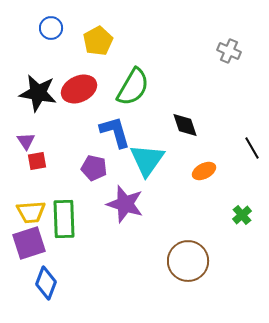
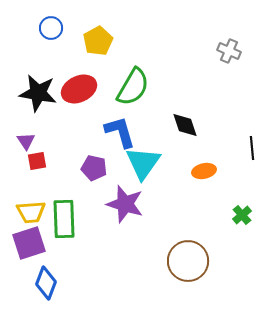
blue L-shape: moved 5 px right
black line: rotated 25 degrees clockwise
cyan triangle: moved 4 px left, 3 px down
orange ellipse: rotated 15 degrees clockwise
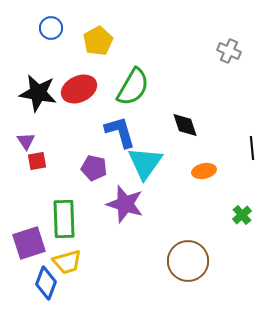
cyan triangle: moved 2 px right
yellow trapezoid: moved 36 px right, 50 px down; rotated 12 degrees counterclockwise
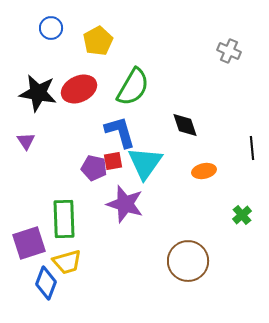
red square: moved 76 px right
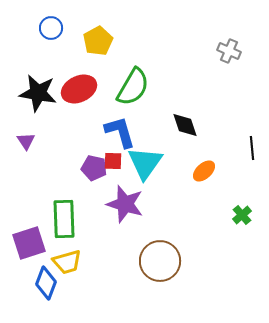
red square: rotated 12 degrees clockwise
orange ellipse: rotated 30 degrees counterclockwise
brown circle: moved 28 px left
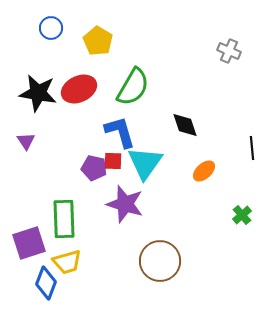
yellow pentagon: rotated 12 degrees counterclockwise
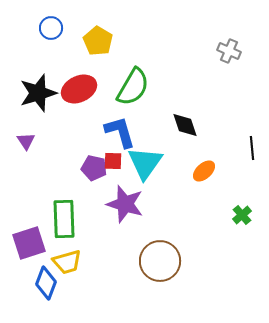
black star: rotated 27 degrees counterclockwise
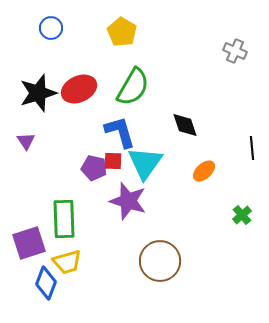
yellow pentagon: moved 24 px right, 9 px up
gray cross: moved 6 px right
purple star: moved 3 px right, 3 px up
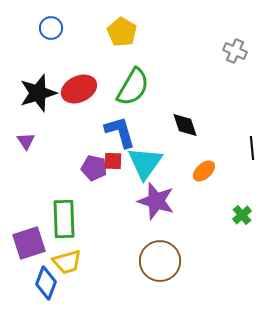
purple star: moved 28 px right
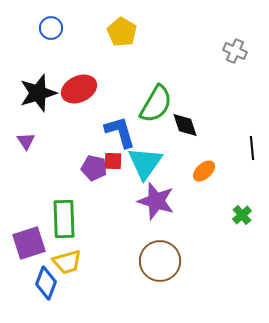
green semicircle: moved 23 px right, 17 px down
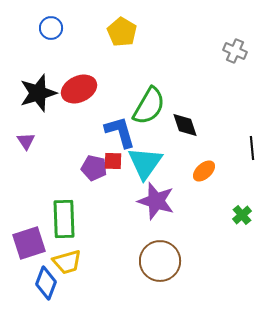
green semicircle: moved 7 px left, 2 px down
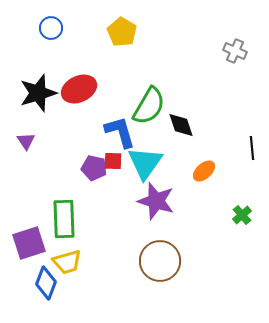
black diamond: moved 4 px left
